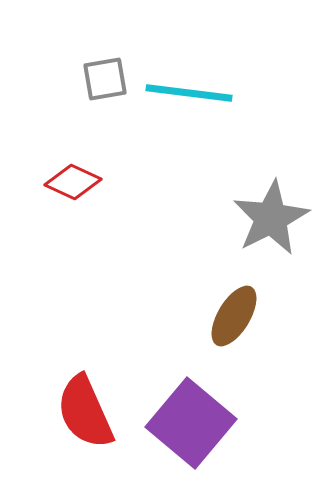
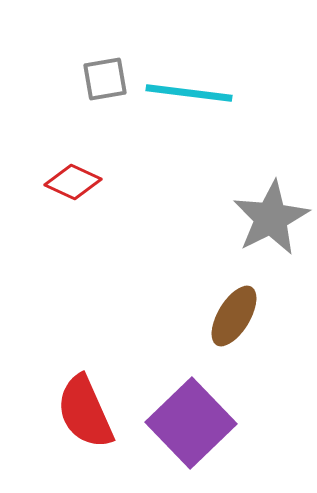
purple square: rotated 6 degrees clockwise
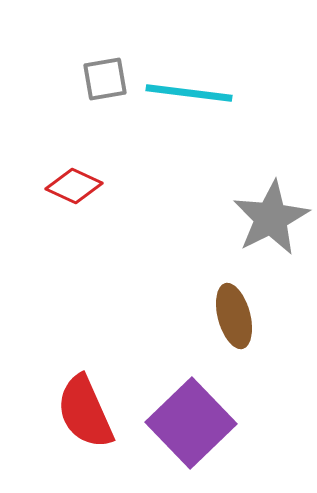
red diamond: moved 1 px right, 4 px down
brown ellipse: rotated 46 degrees counterclockwise
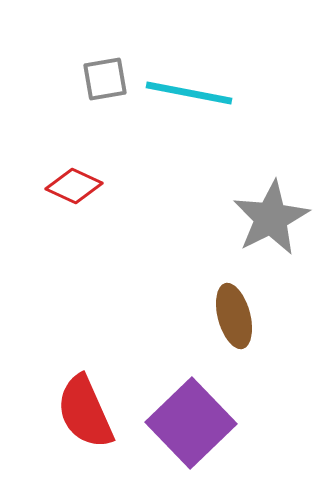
cyan line: rotated 4 degrees clockwise
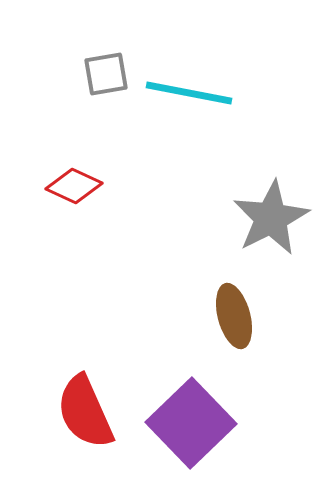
gray square: moved 1 px right, 5 px up
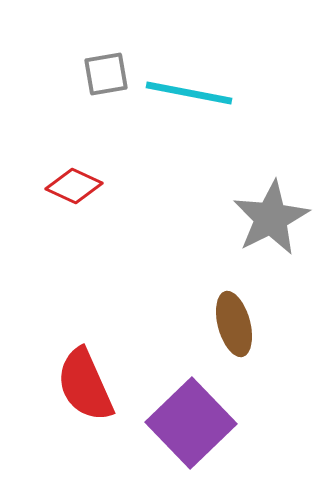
brown ellipse: moved 8 px down
red semicircle: moved 27 px up
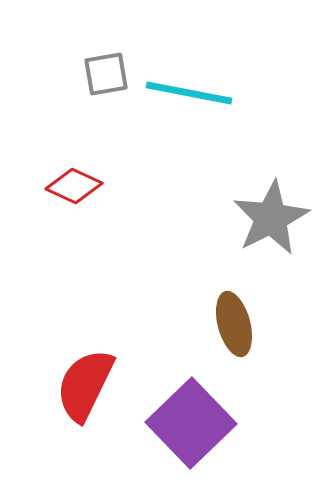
red semicircle: rotated 50 degrees clockwise
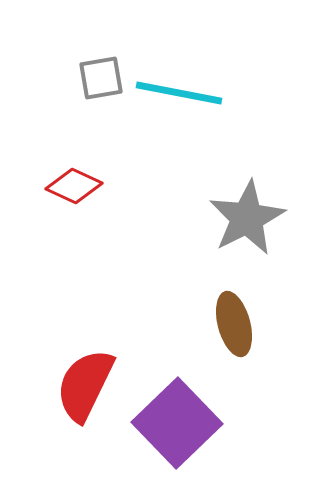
gray square: moved 5 px left, 4 px down
cyan line: moved 10 px left
gray star: moved 24 px left
purple square: moved 14 px left
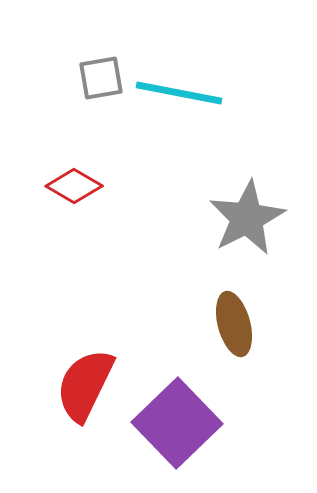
red diamond: rotated 6 degrees clockwise
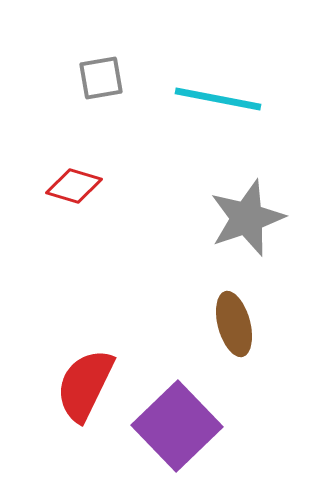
cyan line: moved 39 px right, 6 px down
red diamond: rotated 14 degrees counterclockwise
gray star: rotated 8 degrees clockwise
purple square: moved 3 px down
